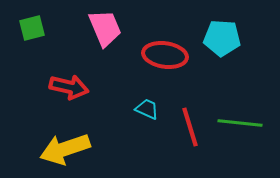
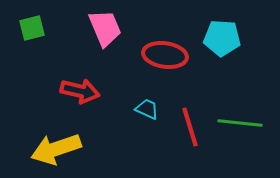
red arrow: moved 11 px right, 4 px down
yellow arrow: moved 9 px left
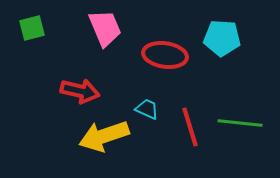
yellow arrow: moved 48 px right, 13 px up
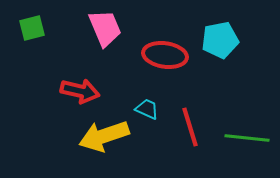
cyan pentagon: moved 2 px left, 2 px down; rotated 15 degrees counterclockwise
green line: moved 7 px right, 15 px down
